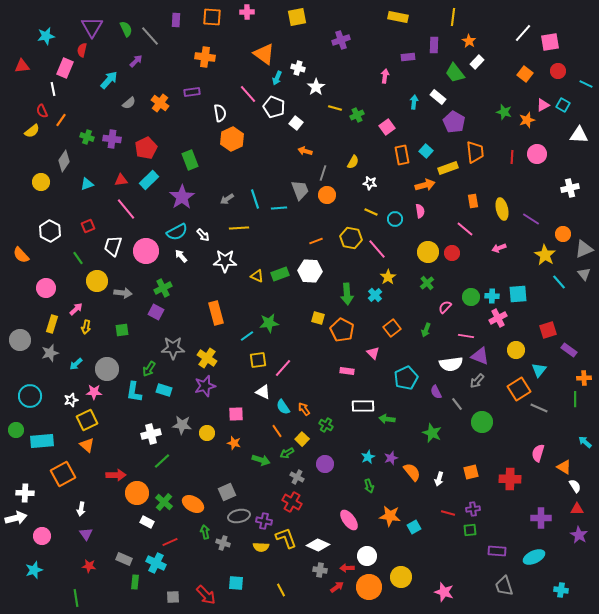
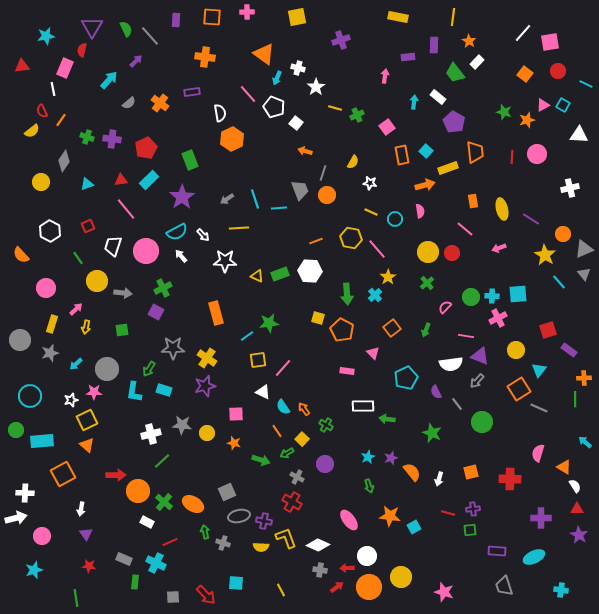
orange circle at (137, 493): moved 1 px right, 2 px up
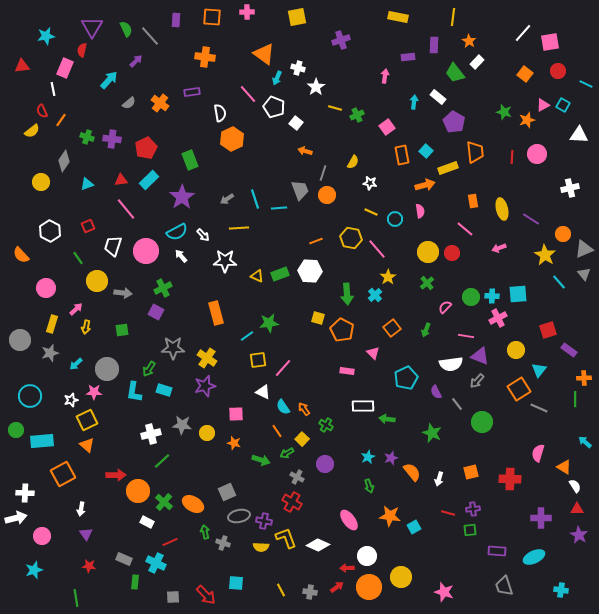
gray cross at (320, 570): moved 10 px left, 22 px down
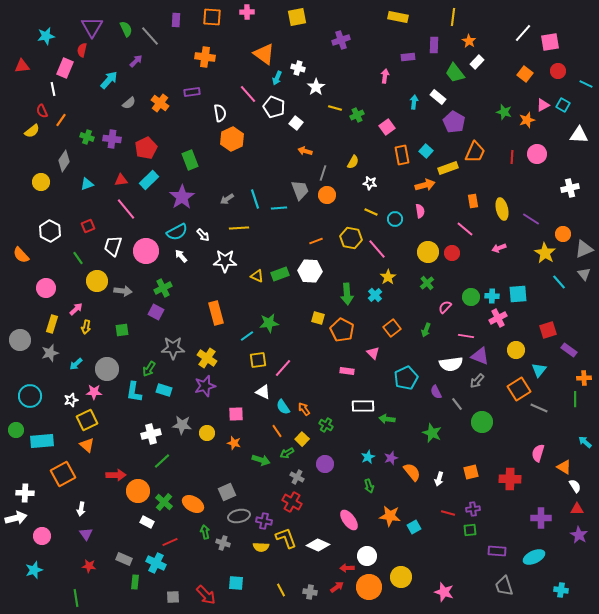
orange trapezoid at (475, 152): rotated 30 degrees clockwise
yellow star at (545, 255): moved 2 px up
gray arrow at (123, 293): moved 2 px up
